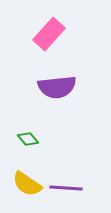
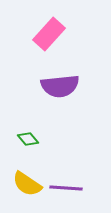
purple semicircle: moved 3 px right, 1 px up
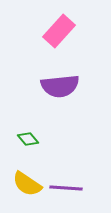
pink rectangle: moved 10 px right, 3 px up
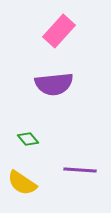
purple semicircle: moved 6 px left, 2 px up
yellow semicircle: moved 5 px left, 1 px up
purple line: moved 14 px right, 18 px up
